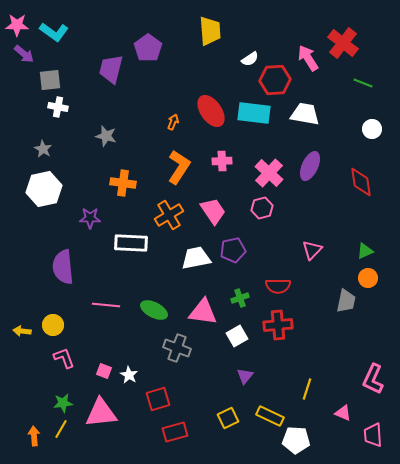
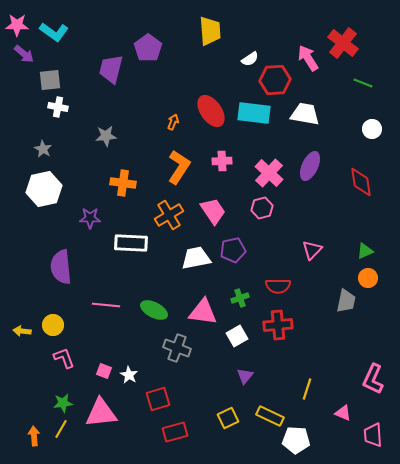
gray star at (106, 136): rotated 20 degrees counterclockwise
purple semicircle at (63, 267): moved 2 px left
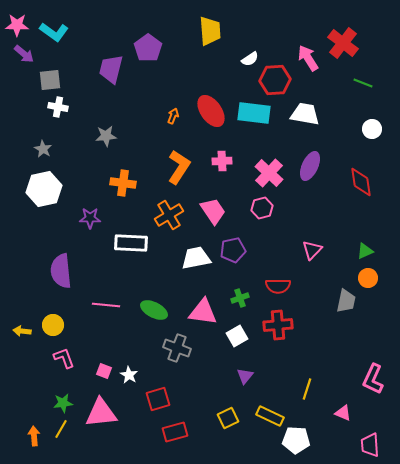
orange arrow at (173, 122): moved 6 px up
purple semicircle at (61, 267): moved 4 px down
pink trapezoid at (373, 435): moved 3 px left, 10 px down
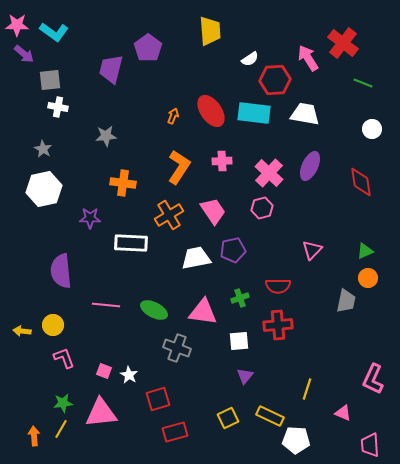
white square at (237, 336): moved 2 px right, 5 px down; rotated 25 degrees clockwise
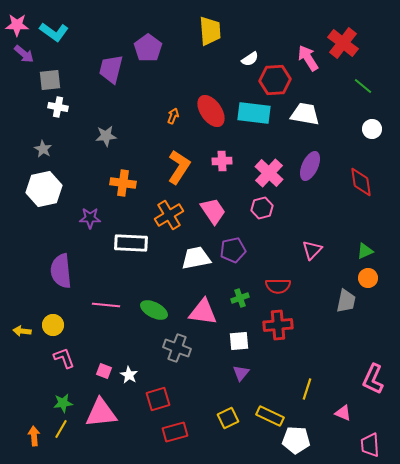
green line at (363, 83): moved 3 px down; rotated 18 degrees clockwise
purple triangle at (245, 376): moved 4 px left, 3 px up
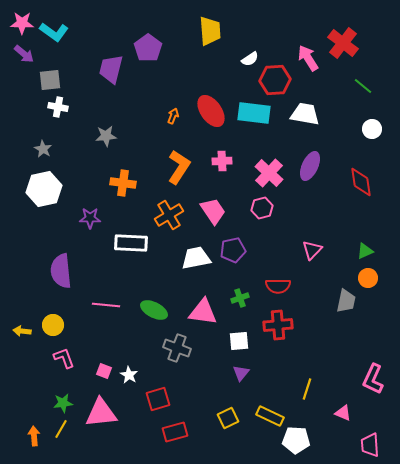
pink star at (17, 25): moved 5 px right, 2 px up
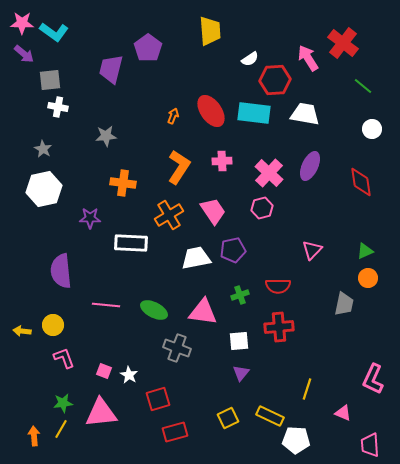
green cross at (240, 298): moved 3 px up
gray trapezoid at (346, 301): moved 2 px left, 3 px down
red cross at (278, 325): moved 1 px right, 2 px down
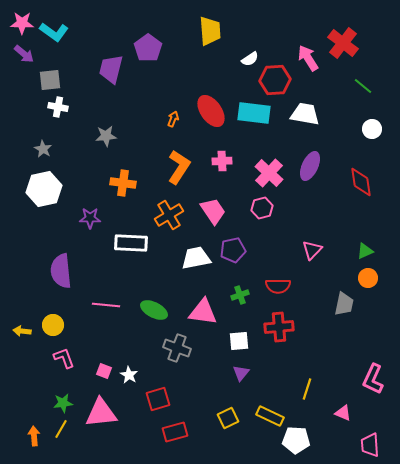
orange arrow at (173, 116): moved 3 px down
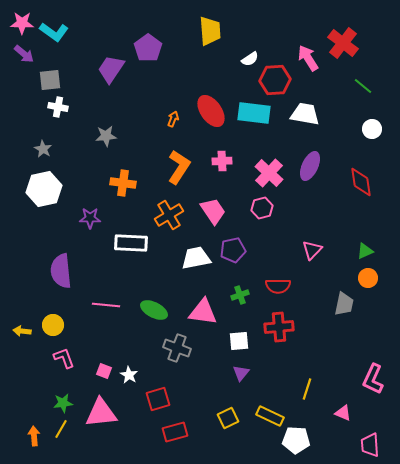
purple trapezoid at (111, 69): rotated 20 degrees clockwise
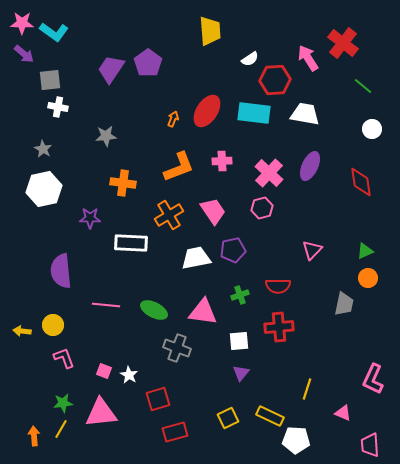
purple pentagon at (148, 48): moved 15 px down
red ellipse at (211, 111): moved 4 px left; rotated 68 degrees clockwise
orange L-shape at (179, 167): rotated 36 degrees clockwise
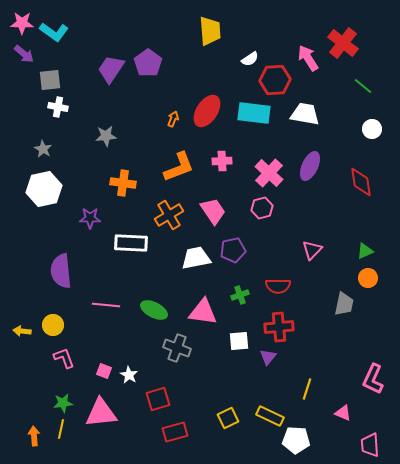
purple triangle at (241, 373): moved 27 px right, 16 px up
yellow line at (61, 429): rotated 18 degrees counterclockwise
